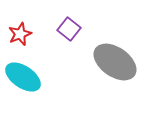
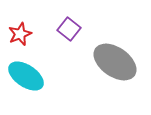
cyan ellipse: moved 3 px right, 1 px up
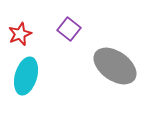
gray ellipse: moved 4 px down
cyan ellipse: rotated 72 degrees clockwise
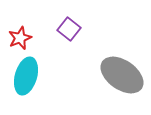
red star: moved 4 px down
gray ellipse: moved 7 px right, 9 px down
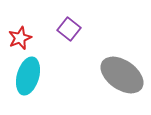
cyan ellipse: moved 2 px right
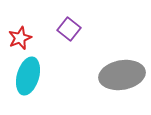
gray ellipse: rotated 45 degrees counterclockwise
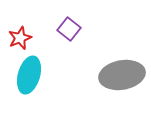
cyan ellipse: moved 1 px right, 1 px up
